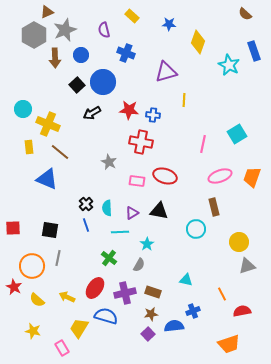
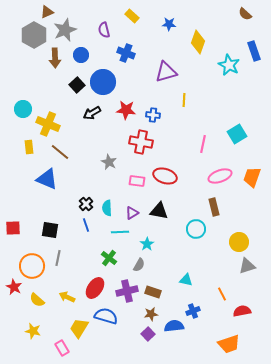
red star at (129, 110): moved 3 px left
purple cross at (125, 293): moved 2 px right, 2 px up
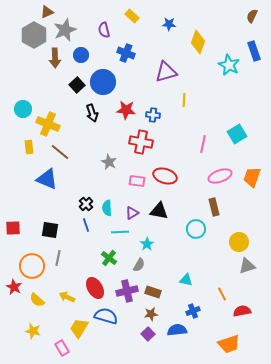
brown semicircle at (245, 14): moved 7 px right, 2 px down; rotated 72 degrees clockwise
black arrow at (92, 113): rotated 78 degrees counterclockwise
red ellipse at (95, 288): rotated 65 degrees counterclockwise
blue semicircle at (174, 326): moved 3 px right, 4 px down
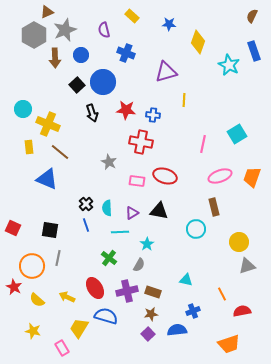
red square at (13, 228): rotated 28 degrees clockwise
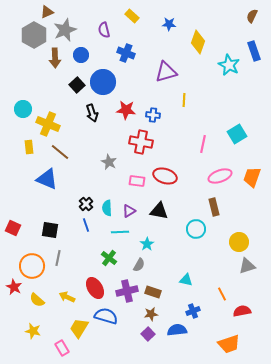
purple triangle at (132, 213): moved 3 px left, 2 px up
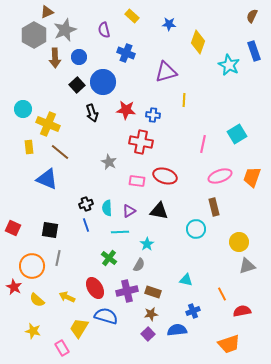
blue circle at (81, 55): moved 2 px left, 2 px down
black cross at (86, 204): rotated 24 degrees clockwise
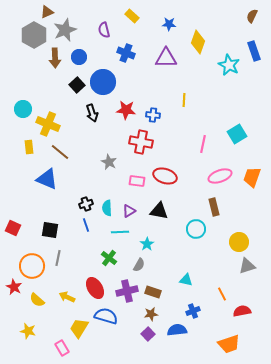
purple triangle at (166, 72): moved 14 px up; rotated 15 degrees clockwise
yellow star at (33, 331): moved 5 px left
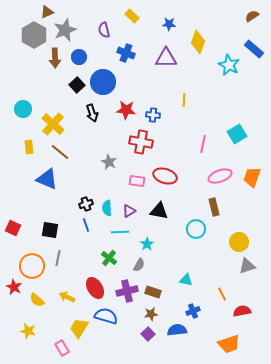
brown semicircle at (252, 16): rotated 32 degrees clockwise
blue rectangle at (254, 51): moved 2 px up; rotated 30 degrees counterclockwise
yellow cross at (48, 124): moved 5 px right; rotated 20 degrees clockwise
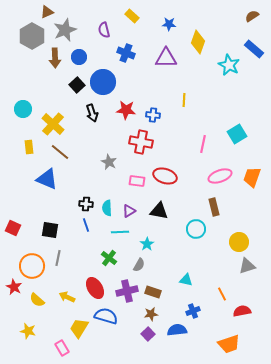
gray hexagon at (34, 35): moved 2 px left, 1 px down
black cross at (86, 204): rotated 24 degrees clockwise
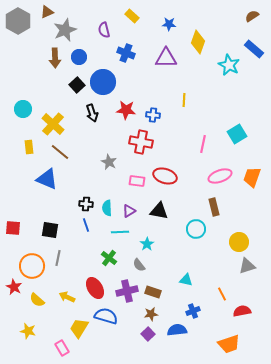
gray hexagon at (32, 36): moved 14 px left, 15 px up
red square at (13, 228): rotated 21 degrees counterclockwise
gray semicircle at (139, 265): rotated 112 degrees clockwise
